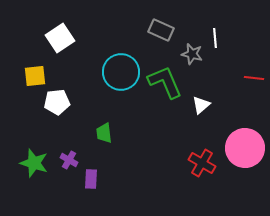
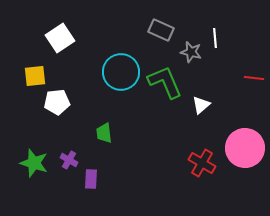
gray star: moved 1 px left, 2 px up
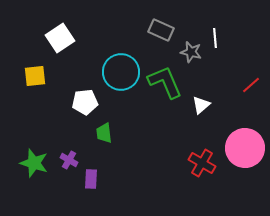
red line: moved 3 px left, 7 px down; rotated 48 degrees counterclockwise
white pentagon: moved 28 px right
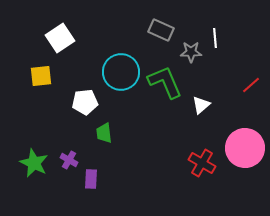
gray star: rotated 15 degrees counterclockwise
yellow square: moved 6 px right
green star: rotated 8 degrees clockwise
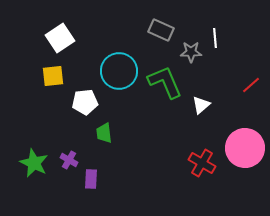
cyan circle: moved 2 px left, 1 px up
yellow square: moved 12 px right
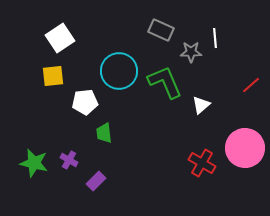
green star: rotated 12 degrees counterclockwise
purple rectangle: moved 5 px right, 2 px down; rotated 42 degrees clockwise
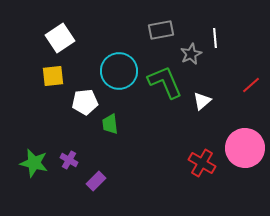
gray rectangle: rotated 35 degrees counterclockwise
gray star: moved 2 px down; rotated 25 degrees counterclockwise
white triangle: moved 1 px right, 4 px up
green trapezoid: moved 6 px right, 9 px up
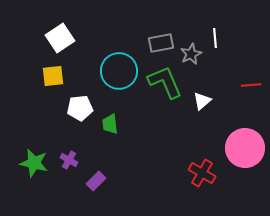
gray rectangle: moved 13 px down
red line: rotated 36 degrees clockwise
white pentagon: moved 5 px left, 6 px down
red cross: moved 10 px down
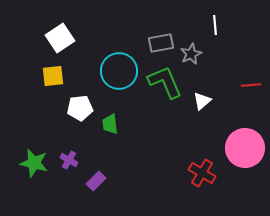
white line: moved 13 px up
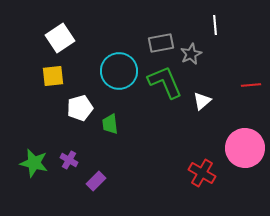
white pentagon: rotated 10 degrees counterclockwise
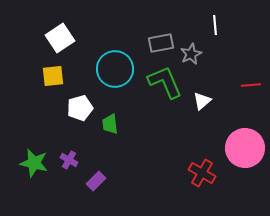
cyan circle: moved 4 px left, 2 px up
